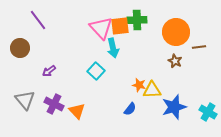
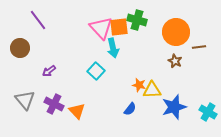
green cross: rotated 18 degrees clockwise
orange square: moved 1 px left, 1 px down
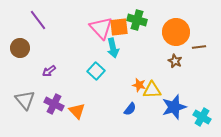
cyan cross: moved 6 px left, 5 px down
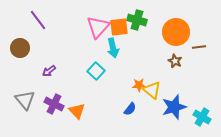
pink triangle: moved 3 px left, 1 px up; rotated 25 degrees clockwise
orange star: rotated 16 degrees counterclockwise
yellow triangle: rotated 42 degrees clockwise
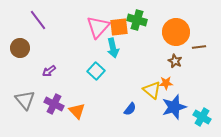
orange star: moved 27 px right, 2 px up
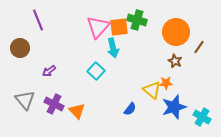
purple line: rotated 15 degrees clockwise
brown line: rotated 48 degrees counterclockwise
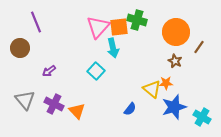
purple line: moved 2 px left, 2 px down
yellow triangle: moved 1 px up
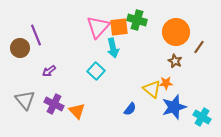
purple line: moved 13 px down
